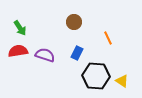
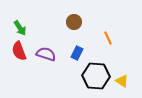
red semicircle: moved 1 px right; rotated 102 degrees counterclockwise
purple semicircle: moved 1 px right, 1 px up
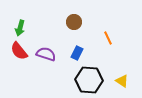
green arrow: rotated 49 degrees clockwise
red semicircle: rotated 18 degrees counterclockwise
black hexagon: moved 7 px left, 4 px down
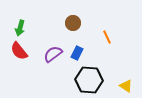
brown circle: moved 1 px left, 1 px down
orange line: moved 1 px left, 1 px up
purple semicircle: moved 7 px right; rotated 54 degrees counterclockwise
yellow triangle: moved 4 px right, 5 px down
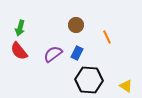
brown circle: moved 3 px right, 2 px down
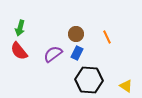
brown circle: moved 9 px down
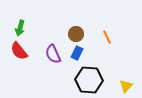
purple semicircle: rotated 78 degrees counterclockwise
yellow triangle: rotated 40 degrees clockwise
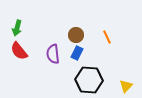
green arrow: moved 3 px left
brown circle: moved 1 px down
purple semicircle: rotated 18 degrees clockwise
